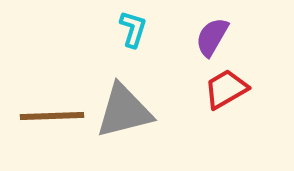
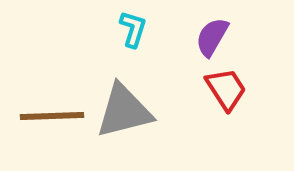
red trapezoid: rotated 87 degrees clockwise
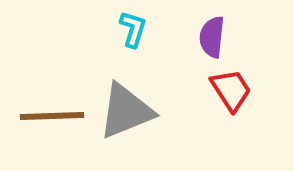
purple semicircle: rotated 24 degrees counterclockwise
red trapezoid: moved 5 px right, 1 px down
gray triangle: moved 2 px right; rotated 8 degrees counterclockwise
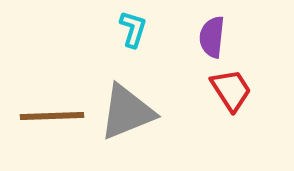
gray triangle: moved 1 px right, 1 px down
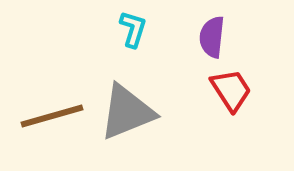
brown line: rotated 14 degrees counterclockwise
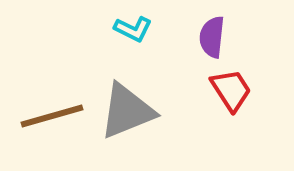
cyan L-shape: rotated 99 degrees clockwise
gray triangle: moved 1 px up
